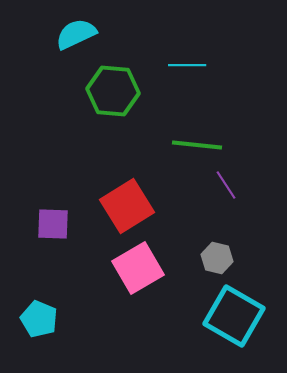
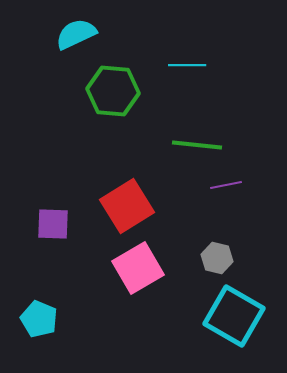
purple line: rotated 68 degrees counterclockwise
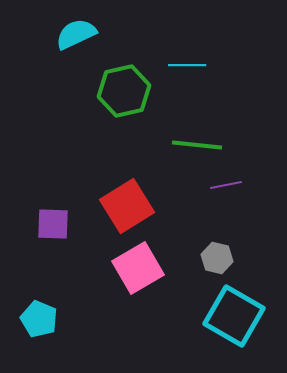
green hexagon: moved 11 px right; rotated 18 degrees counterclockwise
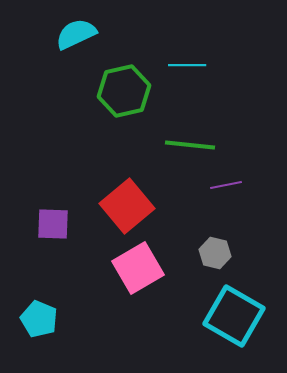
green line: moved 7 px left
red square: rotated 8 degrees counterclockwise
gray hexagon: moved 2 px left, 5 px up
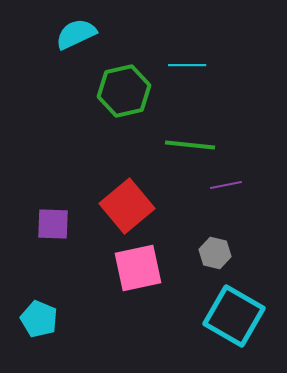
pink square: rotated 18 degrees clockwise
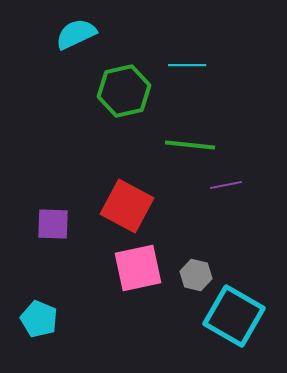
red square: rotated 22 degrees counterclockwise
gray hexagon: moved 19 px left, 22 px down
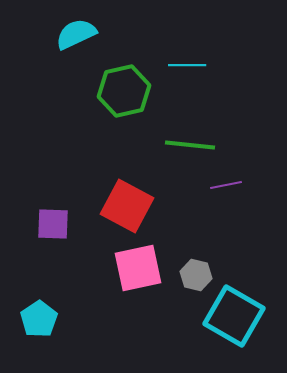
cyan pentagon: rotated 15 degrees clockwise
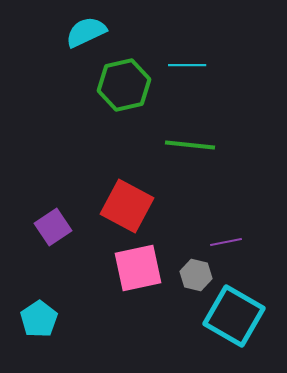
cyan semicircle: moved 10 px right, 2 px up
green hexagon: moved 6 px up
purple line: moved 57 px down
purple square: moved 3 px down; rotated 36 degrees counterclockwise
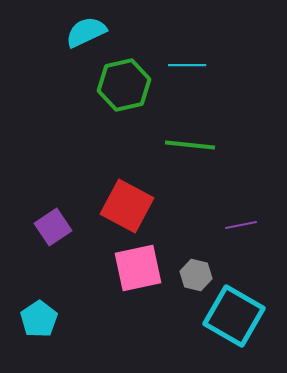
purple line: moved 15 px right, 17 px up
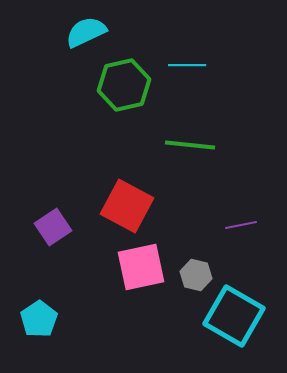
pink square: moved 3 px right, 1 px up
